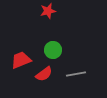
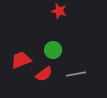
red star: moved 11 px right; rotated 28 degrees clockwise
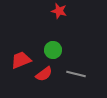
gray line: rotated 24 degrees clockwise
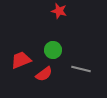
gray line: moved 5 px right, 5 px up
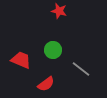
red trapezoid: rotated 45 degrees clockwise
gray line: rotated 24 degrees clockwise
red semicircle: moved 2 px right, 10 px down
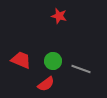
red star: moved 5 px down
green circle: moved 11 px down
gray line: rotated 18 degrees counterclockwise
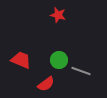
red star: moved 1 px left, 1 px up
green circle: moved 6 px right, 1 px up
gray line: moved 2 px down
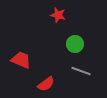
green circle: moved 16 px right, 16 px up
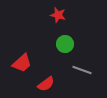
green circle: moved 10 px left
red trapezoid: moved 1 px right, 3 px down; rotated 115 degrees clockwise
gray line: moved 1 px right, 1 px up
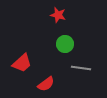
gray line: moved 1 px left, 2 px up; rotated 12 degrees counterclockwise
